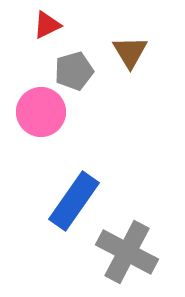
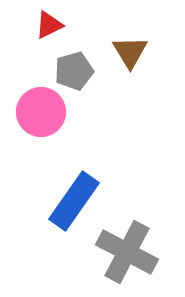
red triangle: moved 2 px right
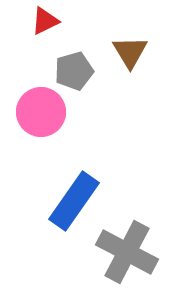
red triangle: moved 4 px left, 4 px up
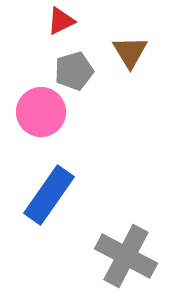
red triangle: moved 16 px right
blue rectangle: moved 25 px left, 6 px up
gray cross: moved 1 px left, 4 px down
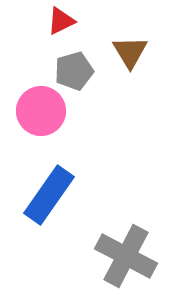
pink circle: moved 1 px up
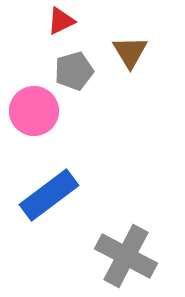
pink circle: moved 7 px left
blue rectangle: rotated 18 degrees clockwise
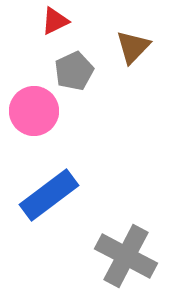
red triangle: moved 6 px left
brown triangle: moved 3 px right, 5 px up; rotated 15 degrees clockwise
gray pentagon: rotated 9 degrees counterclockwise
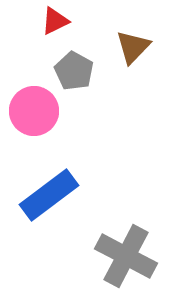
gray pentagon: rotated 18 degrees counterclockwise
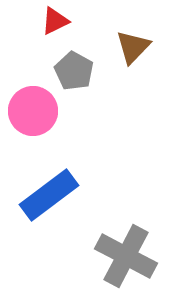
pink circle: moved 1 px left
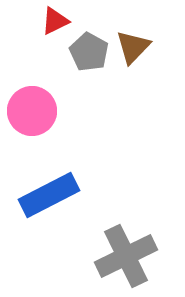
gray pentagon: moved 15 px right, 19 px up
pink circle: moved 1 px left
blue rectangle: rotated 10 degrees clockwise
gray cross: rotated 36 degrees clockwise
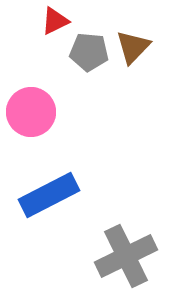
gray pentagon: rotated 24 degrees counterclockwise
pink circle: moved 1 px left, 1 px down
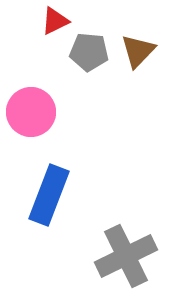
brown triangle: moved 5 px right, 4 px down
blue rectangle: rotated 42 degrees counterclockwise
